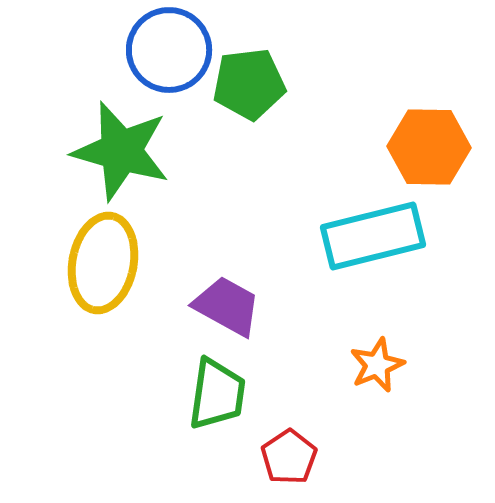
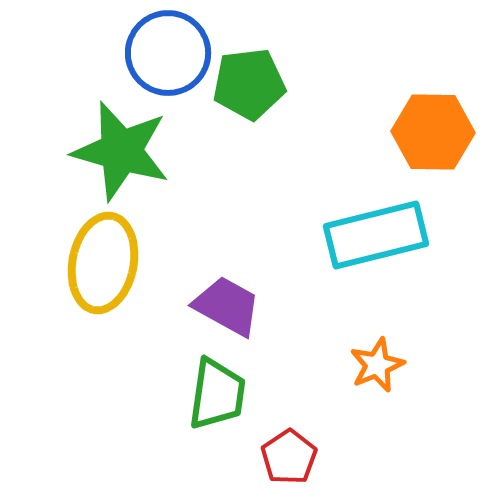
blue circle: moved 1 px left, 3 px down
orange hexagon: moved 4 px right, 15 px up
cyan rectangle: moved 3 px right, 1 px up
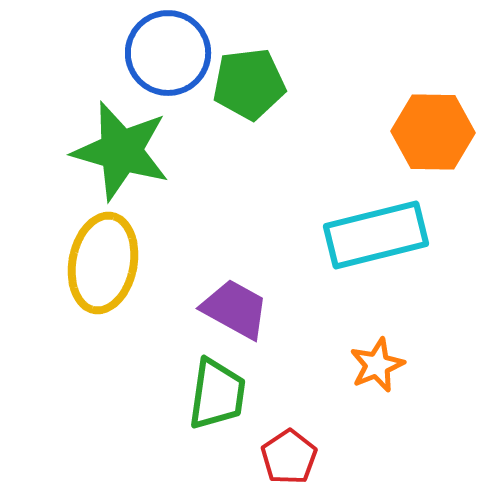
purple trapezoid: moved 8 px right, 3 px down
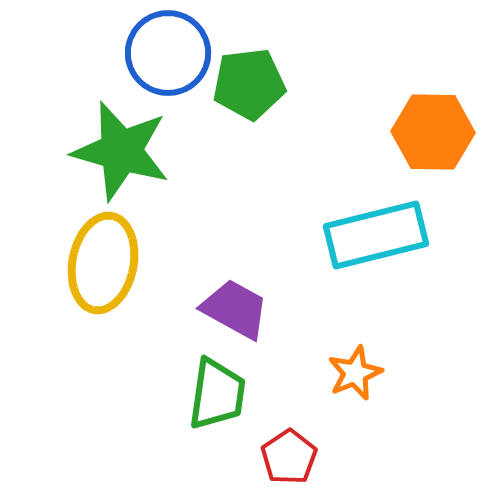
orange star: moved 22 px left, 8 px down
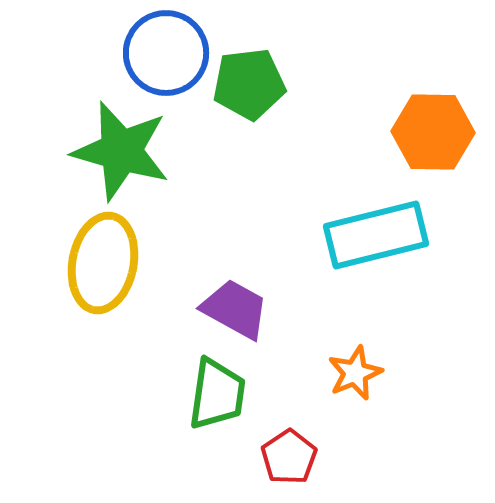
blue circle: moved 2 px left
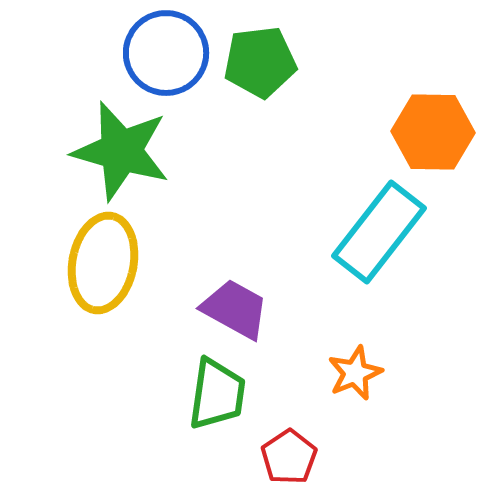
green pentagon: moved 11 px right, 22 px up
cyan rectangle: moved 3 px right, 3 px up; rotated 38 degrees counterclockwise
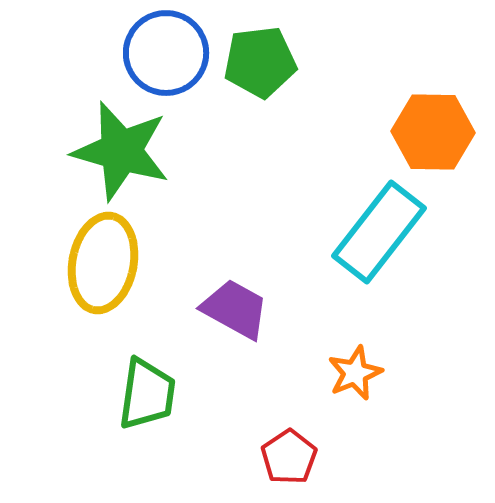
green trapezoid: moved 70 px left
